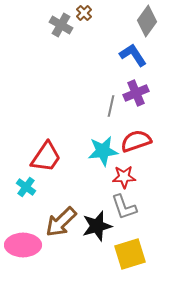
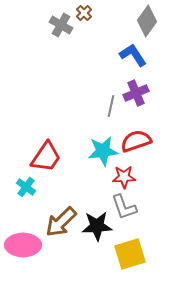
black star: rotated 12 degrees clockwise
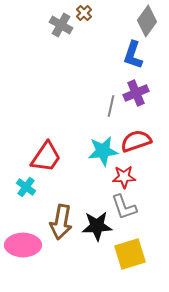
blue L-shape: rotated 128 degrees counterclockwise
brown arrow: rotated 36 degrees counterclockwise
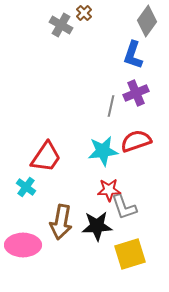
red star: moved 15 px left, 13 px down
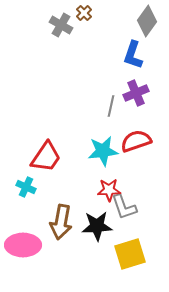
cyan cross: rotated 12 degrees counterclockwise
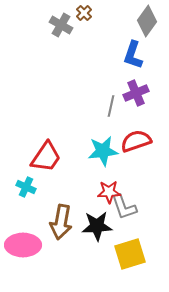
red star: moved 2 px down
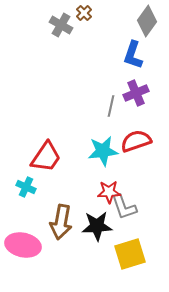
pink ellipse: rotated 12 degrees clockwise
